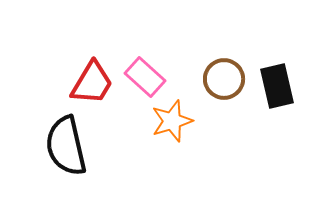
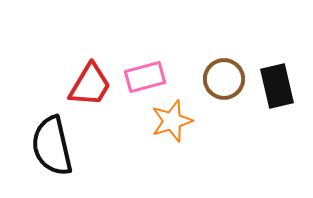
pink rectangle: rotated 57 degrees counterclockwise
red trapezoid: moved 2 px left, 2 px down
black semicircle: moved 14 px left
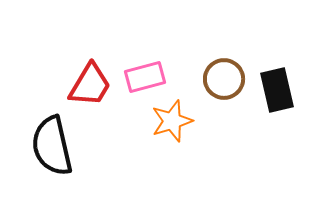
black rectangle: moved 4 px down
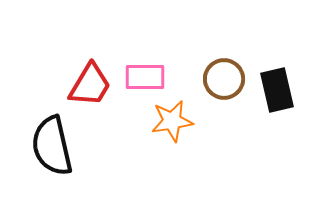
pink rectangle: rotated 15 degrees clockwise
orange star: rotated 9 degrees clockwise
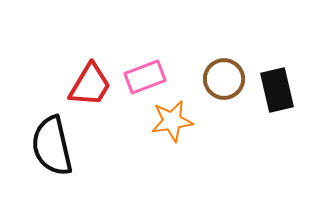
pink rectangle: rotated 21 degrees counterclockwise
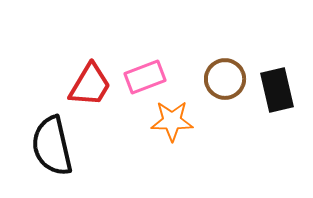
brown circle: moved 1 px right
orange star: rotated 9 degrees clockwise
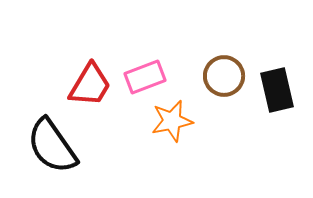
brown circle: moved 1 px left, 3 px up
orange star: rotated 12 degrees counterclockwise
black semicircle: rotated 22 degrees counterclockwise
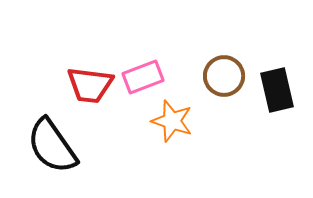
pink rectangle: moved 2 px left
red trapezoid: rotated 66 degrees clockwise
orange star: rotated 30 degrees clockwise
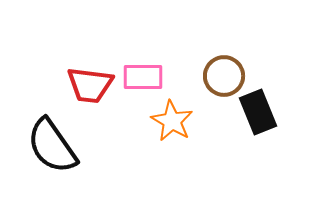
pink rectangle: rotated 21 degrees clockwise
black rectangle: moved 19 px left, 22 px down; rotated 9 degrees counterclockwise
orange star: rotated 12 degrees clockwise
